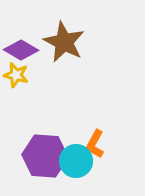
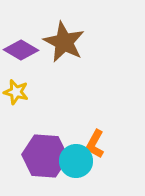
yellow star: moved 17 px down
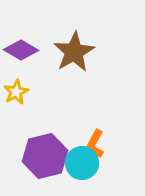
brown star: moved 10 px right, 10 px down; rotated 15 degrees clockwise
yellow star: rotated 30 degrees clockwise
purple hexagon: rotated 18 degrees counterclockwise
cyan circle: moved 6 px right, 2 px down
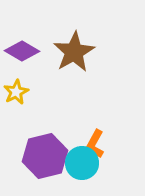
purple diamond: moved 1 px right, 1 px down
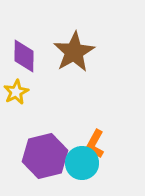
purple diamond: moved 2 px right, 5 px down; rotated 60 degrees clockwise
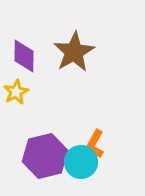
cyan circle: moved 1 px left, 1 px up
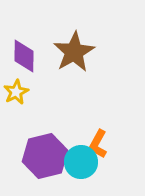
orange L-shape: moved 3 px right
